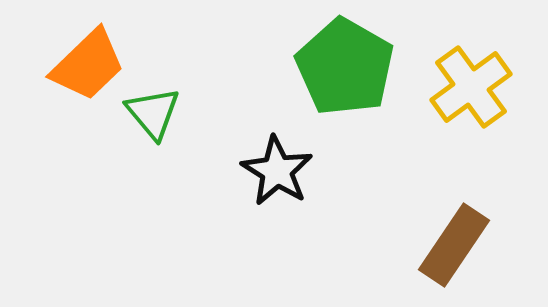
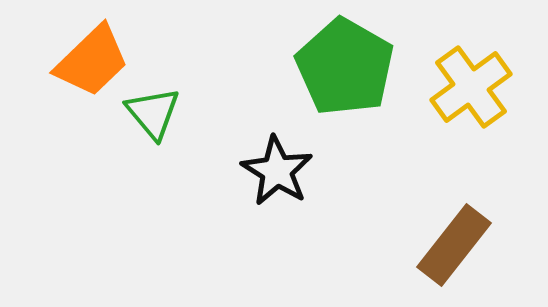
orange trapezoid: moved 4 px right, 4 px up
brown rectangle: rotated 4 degrees clockwise
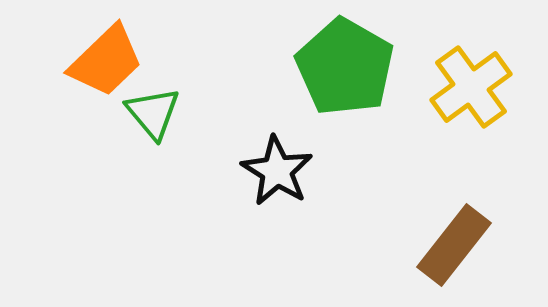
orange trapezoid: moved 14 px right
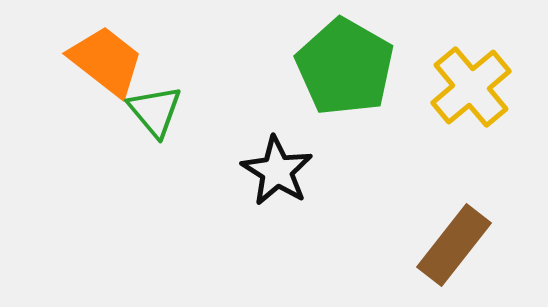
orange trapezoid: rotated 98 degrees counterclockwise
yellow cross: rotated 4 degrees counterclockwise
green triangle: moved 2 px right, 2 px up
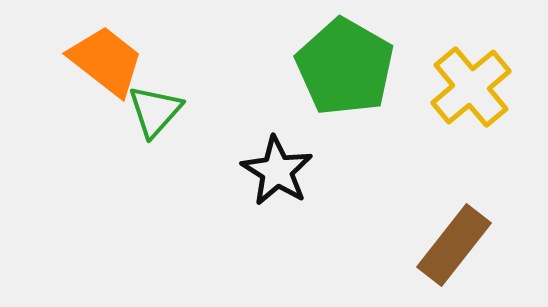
green triangle: rotated 22 degrees clockwise
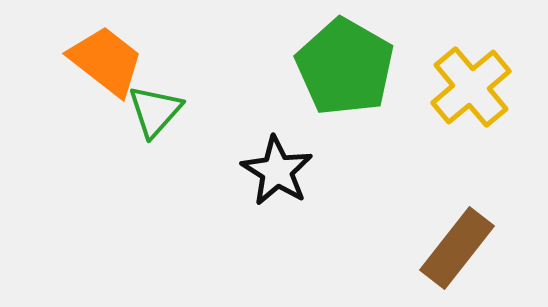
brown rectangle: moved 3 px right, 3 px down
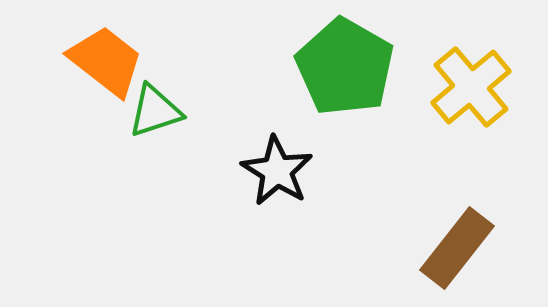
green triangle: rotated 30 degrees clockwise
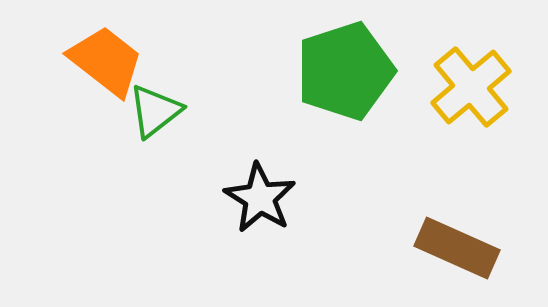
green pentagon: moved 4 px down; rotated 24 degrees clockwise
green triangle: rotated 20 degrees counterclockwise
black star: moved 17 px left, 27 px down
brown rectangle: rotated 76 degrees clockwise
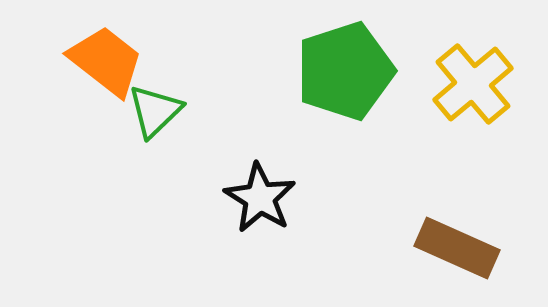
yellow cross: moved 2 px right, 3 px up
green triangle: rotated 6 degrees counterclockwise
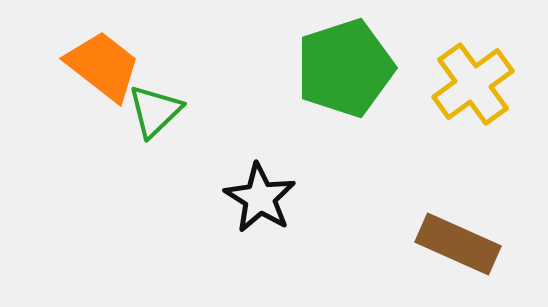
orange trapezoid: moved 3 px left, 5 px down
green pentagon: moved 3 px up
yellow cross: rotated 4 degrees clockwise
brown rectangle: moved 1 px right, 4 px up
